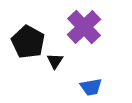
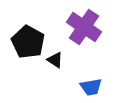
purple cross: rotated 12 degrees counterclockwise
black triangle: moved 1 px up; rotated 30 degrees counterclockwise
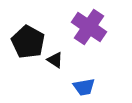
purple cross: moved 5 px right
blue trapezoid: moved 7 px left
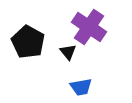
black triangle: moved 13 px right, 8 px up; rotated 18 degrees clockwise
blue trapezoid: moved 3 px left
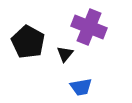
purple cross: rotated 12 degrees counterclockwise
black triangle: moved 3 px left, 2 px down; rotated 18 degrees clockwise
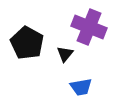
black pentagon: moved 1 px left, 1 px down
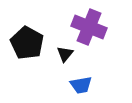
blue trapezoid: moved 2 px up
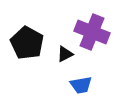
purple cross: moved 3 px right, 5 px down
black triangle: rotated 24 degrees clockwise
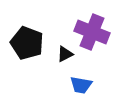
black pentagon: rotated 8 degrees counterclockwise
blue trapezoid: rotated 20 degrees clockwise
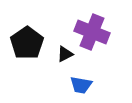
black pentagon: rotated 16 degrees clockwise
